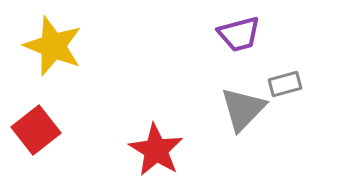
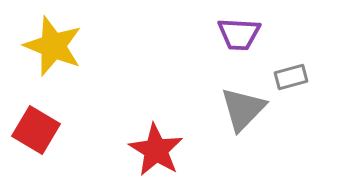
purple trapezoid: rotated 18 degrees clockwise
gray rectangle: moved 6 px right, 7 px up
red square: rotated 21 degrees counterclockwise
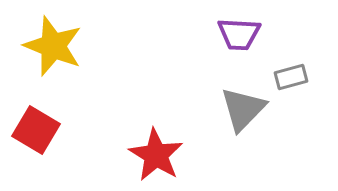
red star: moved 5 px down
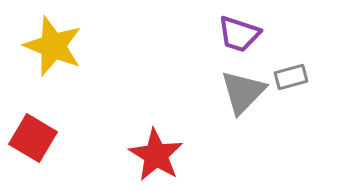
purple trapezoid: rotated 15 degrees clockwise
gray triangle: moved 17 px up
red square: moved 3 px left, 8 px down
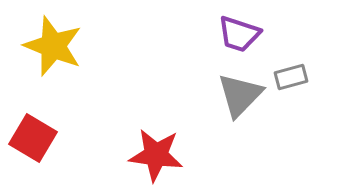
gray triangle: moved 3 px left, 3 px down
red star: rotated 24 degrees counterclockwise
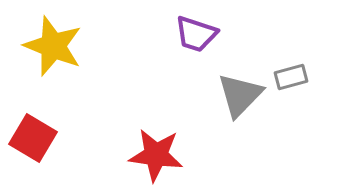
purple trapezoid: moved 43 px left
